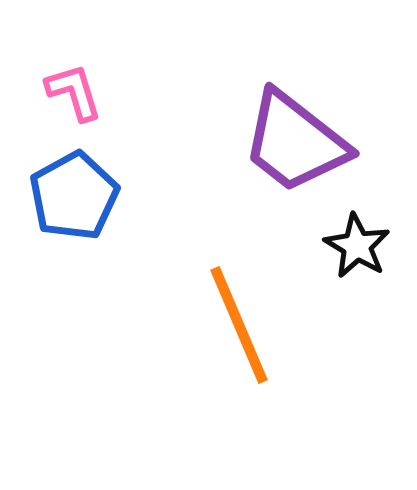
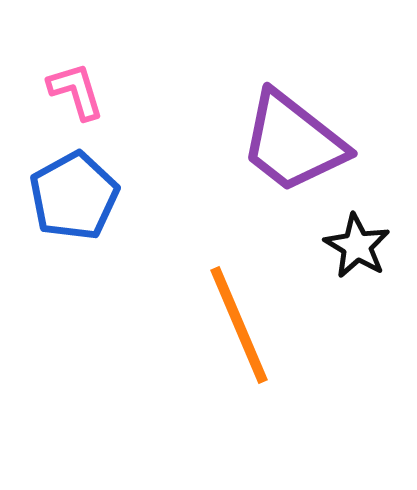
pink L-shape: moved 2 px right, 1 px up
purple trapezoid: moved 2 px left
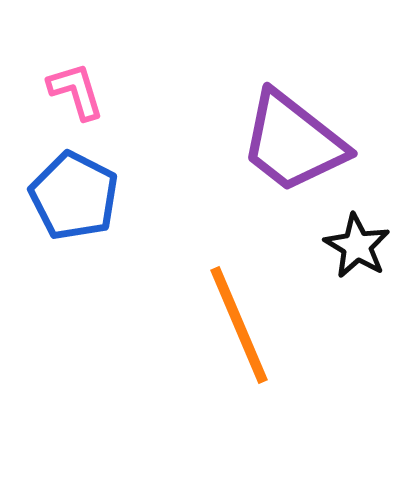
blue pentagon: rotated 16 degrees counterclockwise
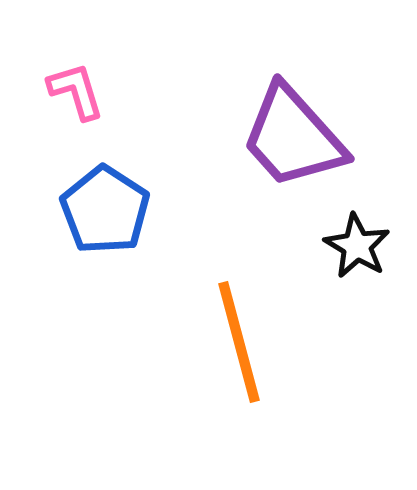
purple trapezoid: moved 5 px up; rotated 10 degrees clockwise
blue pentagon: moved 31 px right, 14 px down; rotated 6 degrees clockwise
orange line: moved 17 px down; rotated 8 degrees clockwise
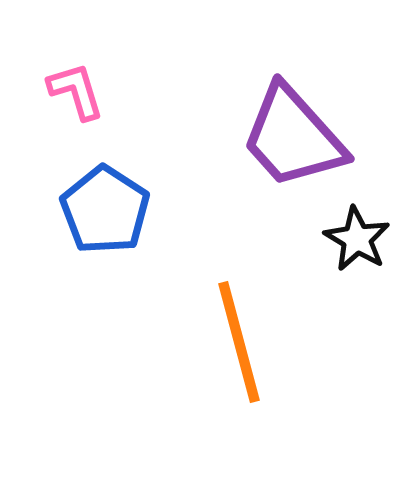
black star: moved 7 px up
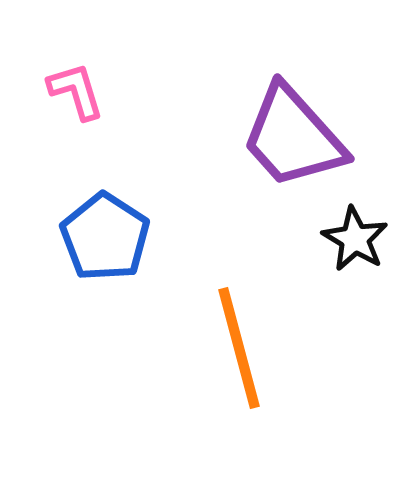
blue pentagon: moved 27 px down
black star: moved 2 px left
orange line: moved 6 px down
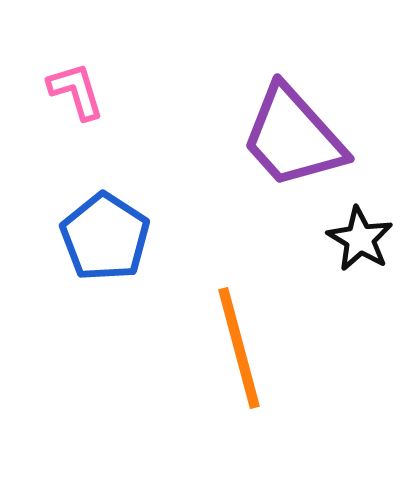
black star: moved 5 px right
